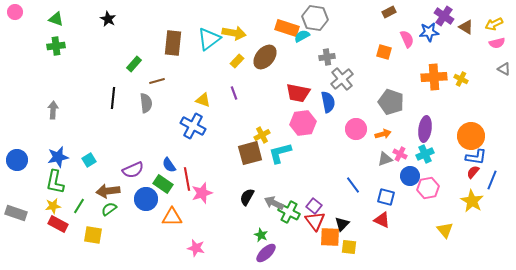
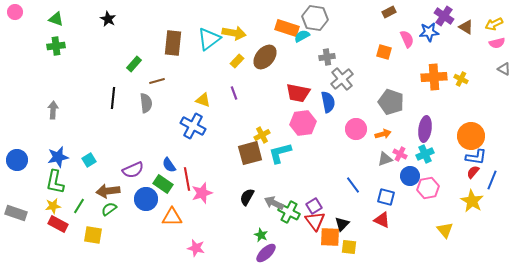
purple square at (314, 206): rotated 21 degrees clockwise
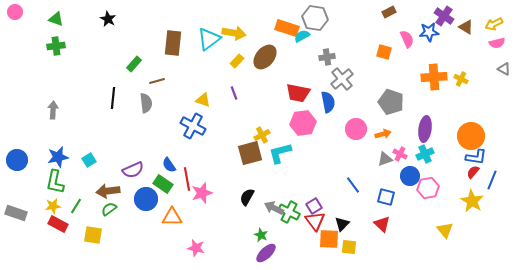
gray arrow at (274, 203): moved 5 px down
green line at (79, 206): moved 3 px left
red triangle at (382, 220): moved 4 px down; rotated 18 degrees clockwise
orange square at (330, 237): moved 1 px left, 2 px down
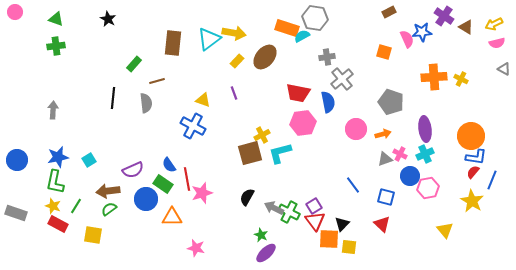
blue star at (429, 32): moved 7 px left
purple ellipse at (425, 129): rotated 15 degrees counterclockwise
yellow star at (53, 206): rotated 28 degrees clockwise
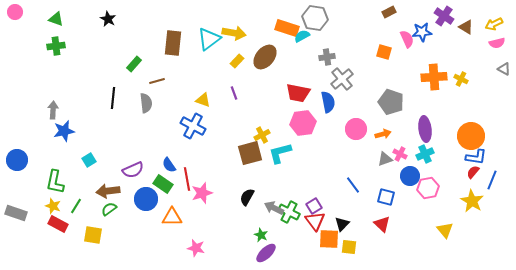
blue star at (58, 157): moved 6 px right, 26 px up
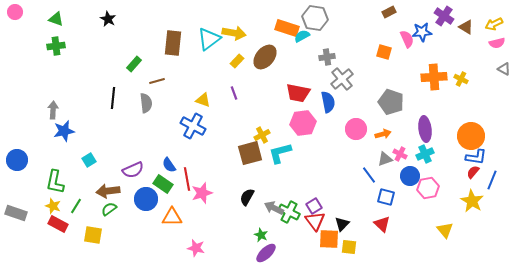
blue line at (353, 185): moved 16 px right, 10 px up
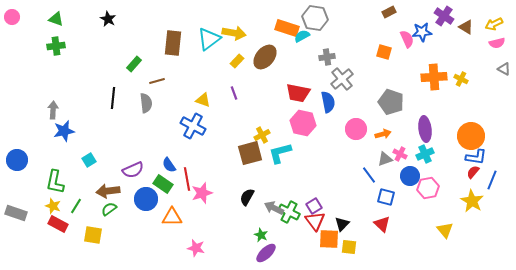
pink circle at (15, 12): moved 3 px left, 5 px down
pink hexagon at (303, 123): rotated 20 degrees clockwise
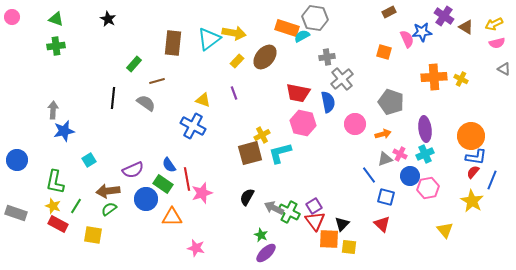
gray semicircle at (146, 103): rotated 48 degrees counterclockwise
pink circle at (356, 129): moved 1 px left, 5 px up
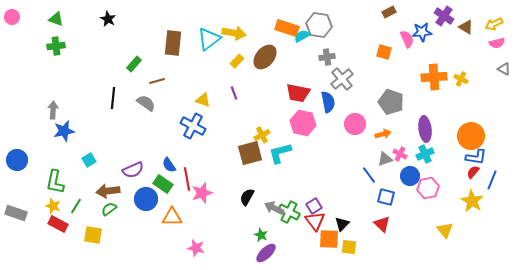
gray hexagon at (315, 18): moved 4 px right, 7 px down
